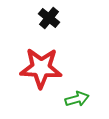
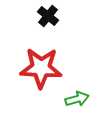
black cross: moved 1 px left, 2 px up
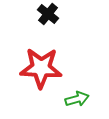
black cross: moved 2 px up
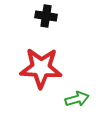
black cross: moved 2 px left, 2 px down; rotated 30 degrees counterclockwise
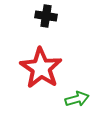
red star: rotated 30 degrees clockwise
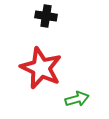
red star: rotated 9 degrees counterclockwise
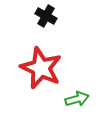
black cross: rotated 20 degrees clockwise
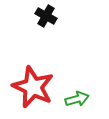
red star: moved 8 px left, 19 px down
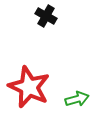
red star: moved 4 px left
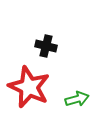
black cross: moved 30 px down; rotated 15 degrees counterclockwise
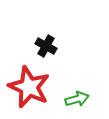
black cross: rotated 15 degrees clockwise
